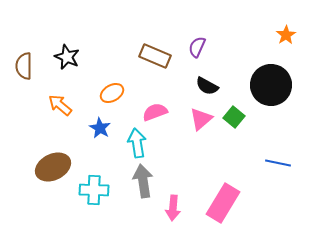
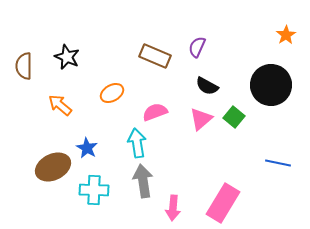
blue star: moved 13 px left, 20 px down
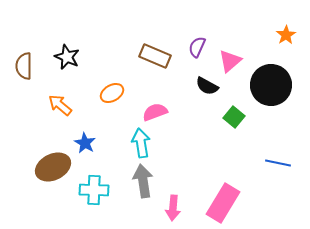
pink triangle: moved 29 px right, 58 px up
cyan arrow: moved 4 px right
blue star: moved 2 px left, 5 px up
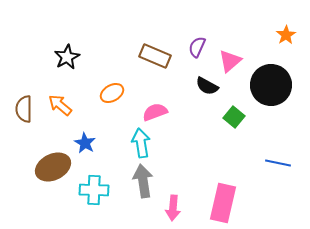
black star: rotated 20 degrees clockwise
brown semicircle: moved 43 px down
pink rectangle: rotated 18 degrees counterclockwise
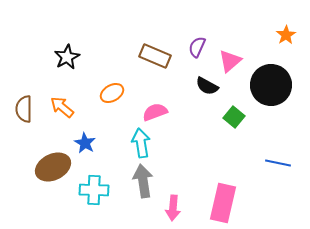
orange arrow: moved 2 px right, 2 px down
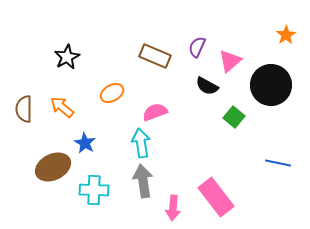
pink rectangle: moved 7 px left, 6 px up; rotated 51 degrees counterclockwise
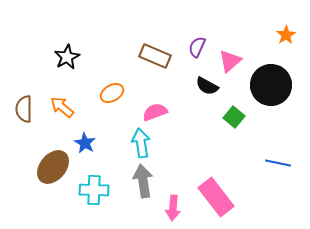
brown ellipse: rotated 24 degrees counterclockwise
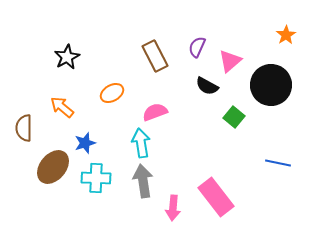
brown rectangle: rotated 40 degrees clockwise
brown semicircle: moved 19 px down
blue star: rotated 25 degrees clockwise
cyan cross: moved 2 px right, 12 px up
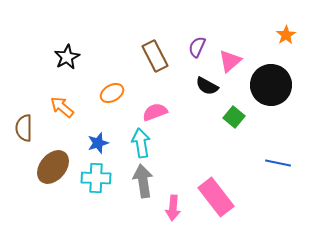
blue star: moved 13 px right
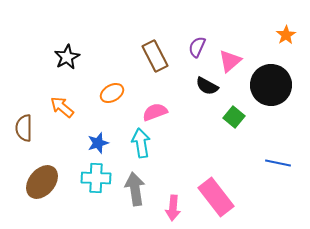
brown ellipse: moved 11 px left, 15 px down
gray arrow: moved 8 px left, 8 px down
